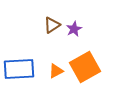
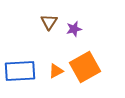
brown triangle: moved 3 px left, 3 px up; rotated 24 degrees counterclockwise
purple star: rotated 14 degrees clockwise
blue rectangle: moved 1 px right, 2 px down
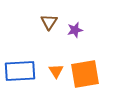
purple star: moved 1 px right, 1 px down
orange square: moved 7 px down; rotated 20 degrees clockwise
orange triangle: rotated 35 degrees counterclockwise
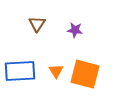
brown triangle: moved 12 px left, 2 px down
purple star: rotated 21 degrees clockwise
orange square: rotated 24 degrees clockwise
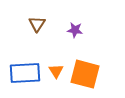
blue rectangle: moved 5 px right, 2 px down
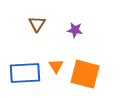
orange triangle: moved 5 px up
